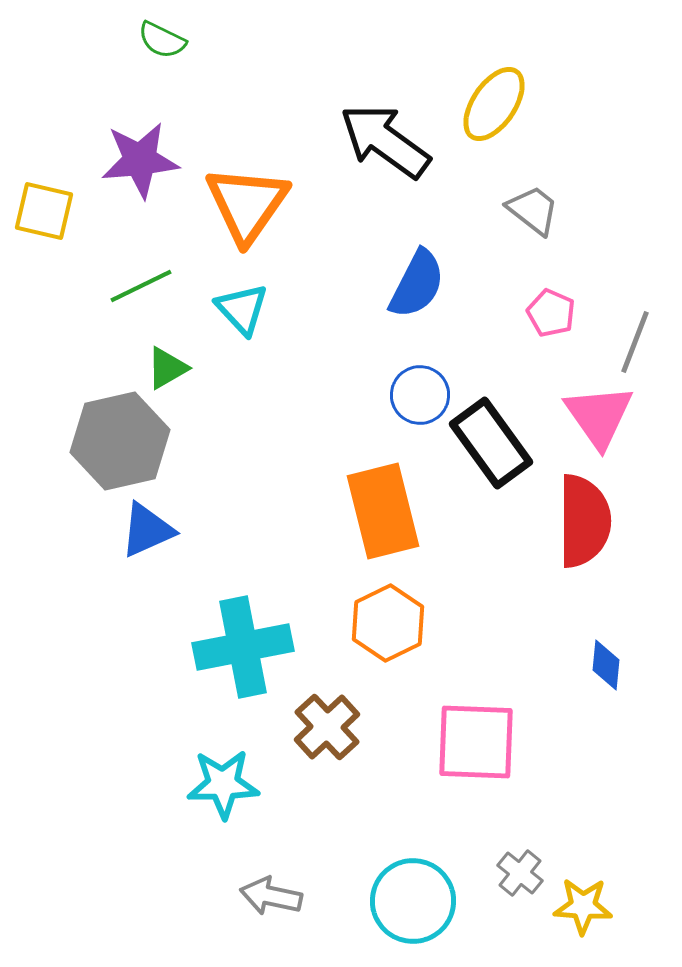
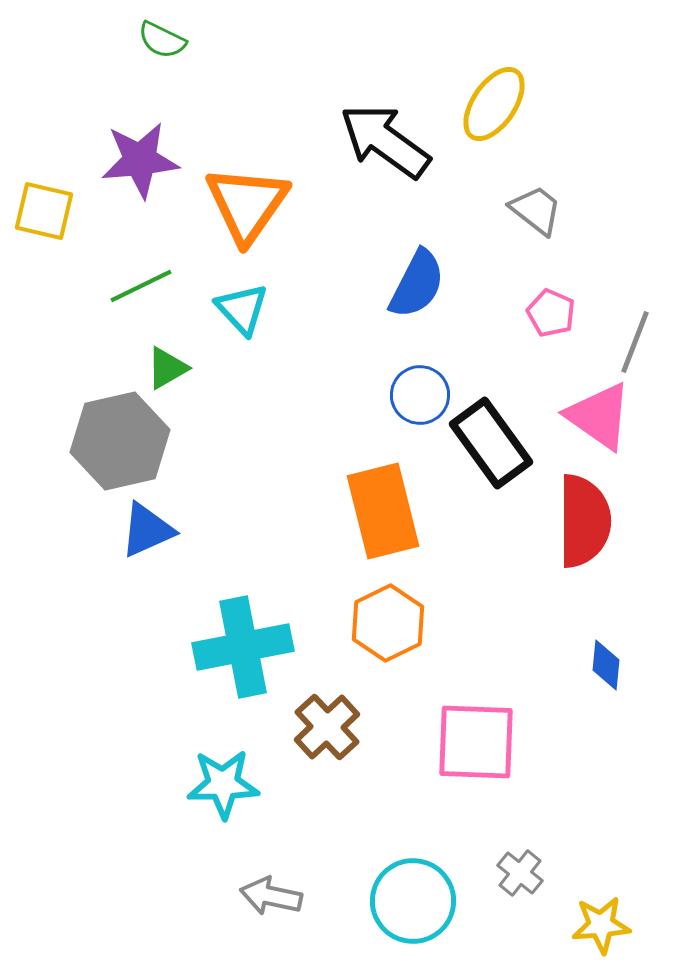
gray trapezoid: moved 3 px right
pink triangle: rotated 20 degrees counterclockwise
yellow star: moved 18 px right, 19 px down; rotated 8 degrees counterclockwise
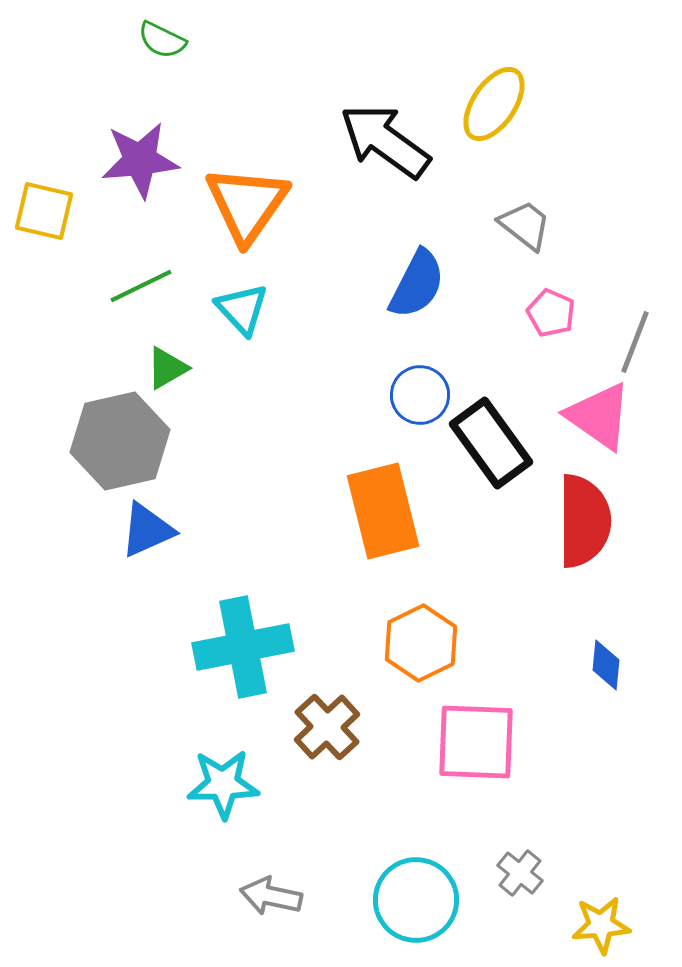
gray trapezoid: moved 11 px left, 15 px down
orange hexagon: moved 33 px right, 20 px down
cyan circle: moved 3 px right, 1 px up
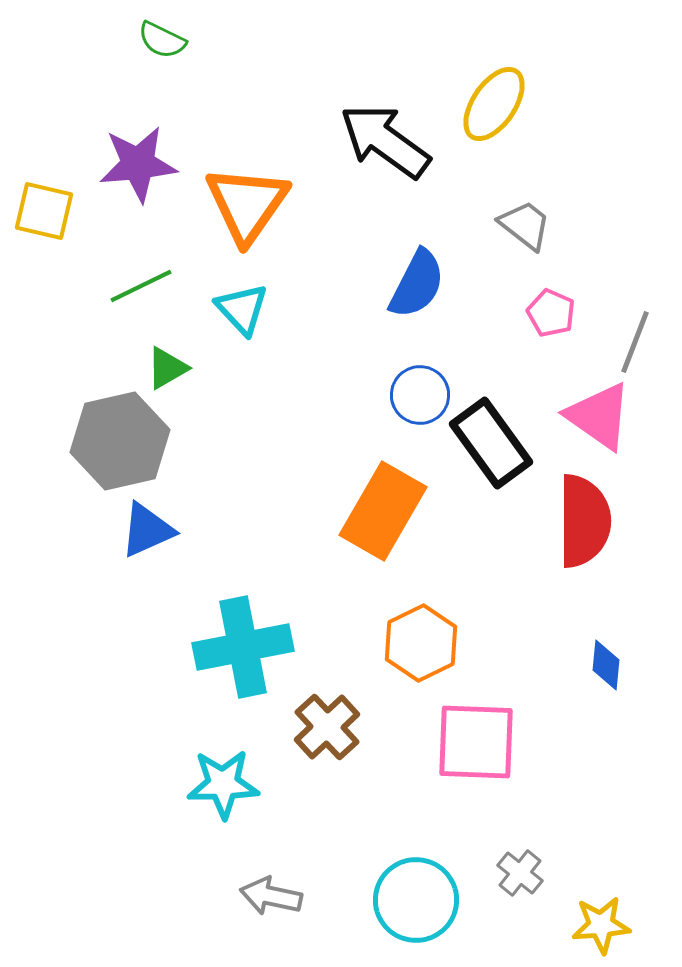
purple star: moved 2 px left, 4 px down
orange rectangle: rotated 44 degrees clockwise
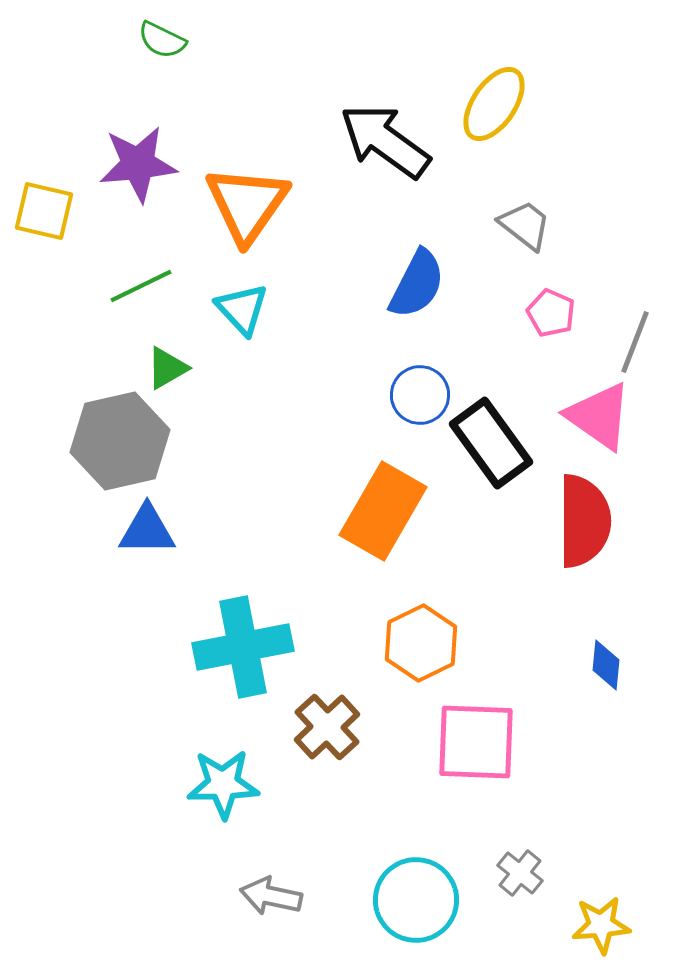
blue triangle: rotated 24 degrees clockwise
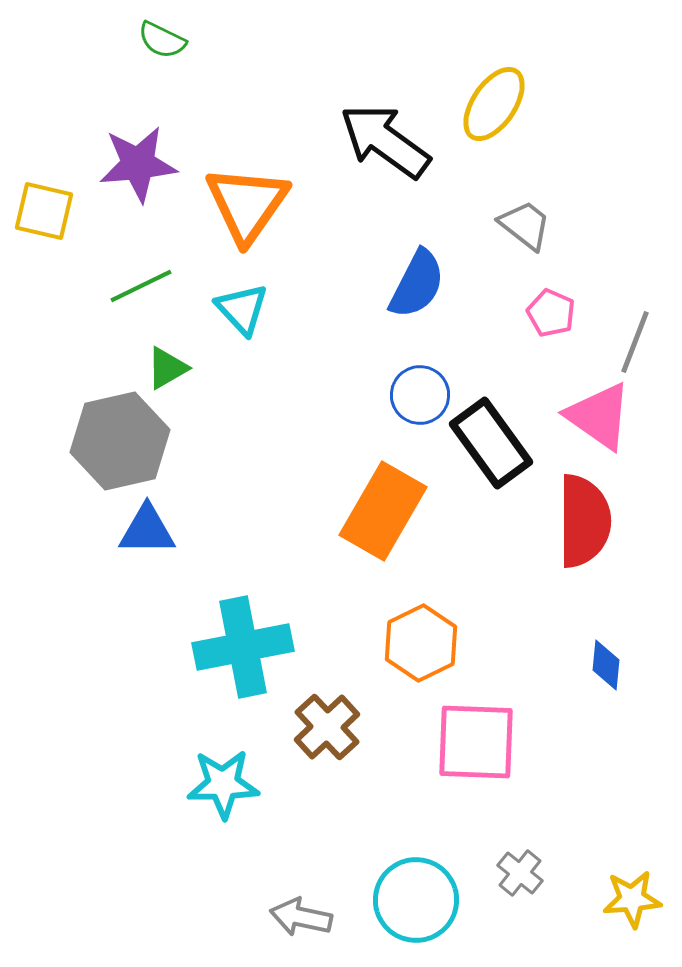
gray arrow: moved 30 px right, 21 px down
yellow star: moved 31 px right, 26 px up
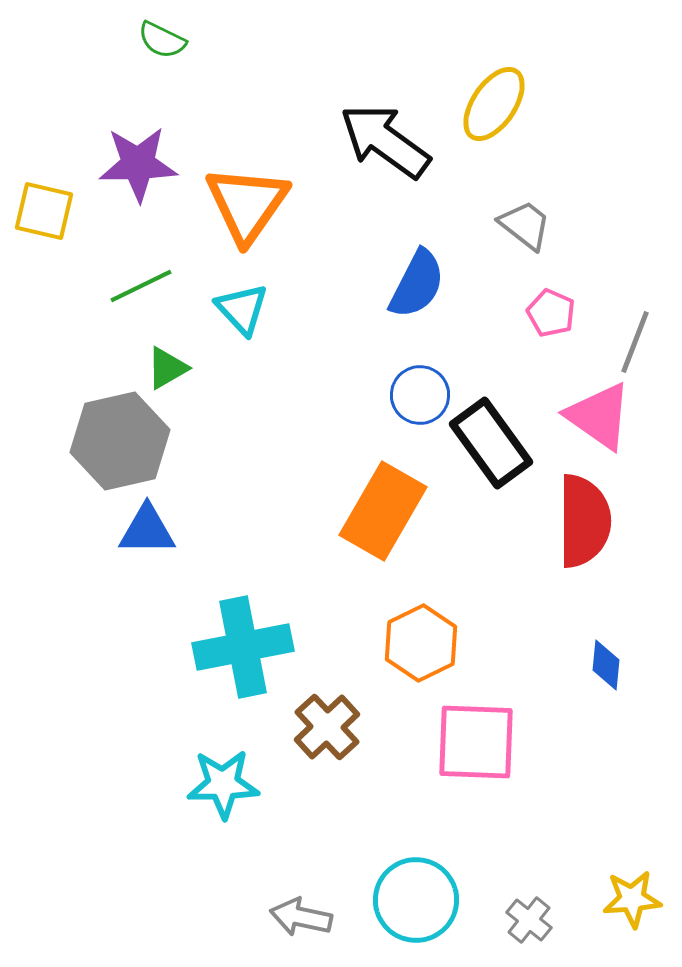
purple star: rotated 4 degrees clockwise
gray cross: moved 9 px right, 47 px down
